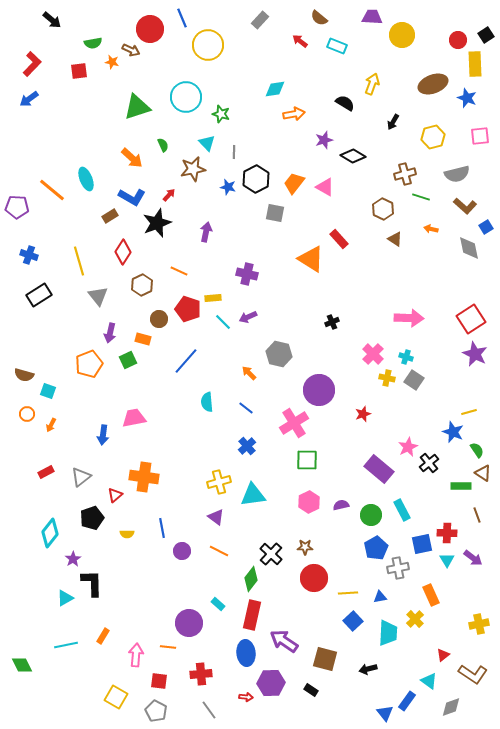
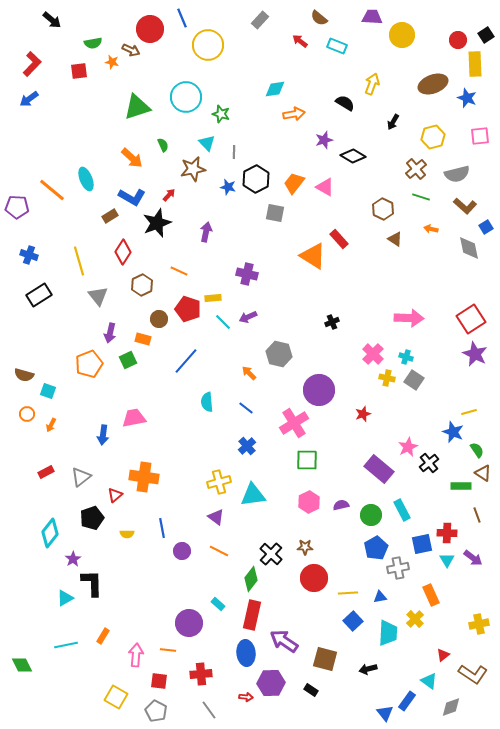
brown cross at (405, 174): moved 11 px right, 5 px up; rotated 25 degrees counterclockwise
orange triangle at (311, 259): moved 2 px right, 3 px up
orange line at (168, 647): moved 3 px down
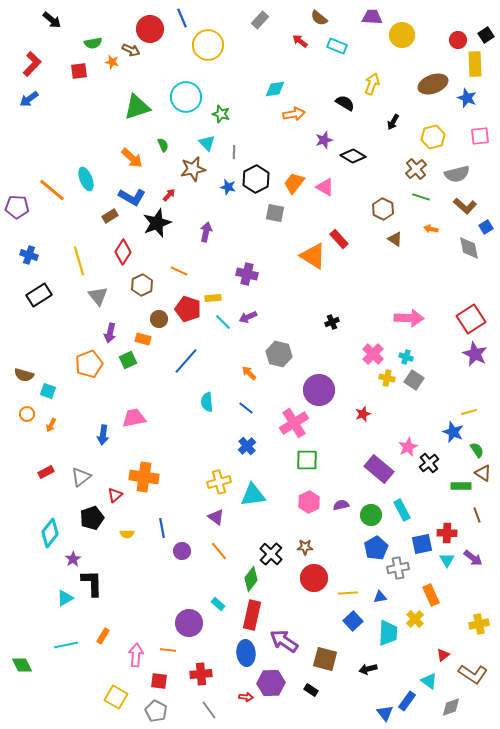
orange line at (219, 551): rotated 24 degrees clockwise
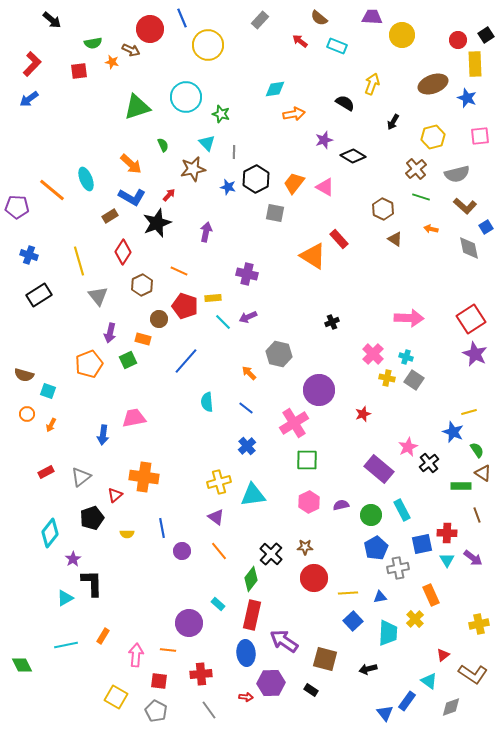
orange arrow at (132, 158): moved 1 px left, 6 px down
red pentagon at (188, 309): moved 3 px left, 3 px up
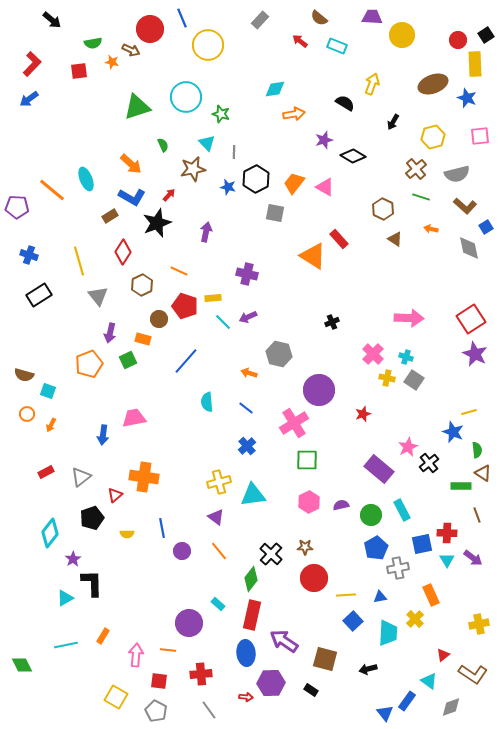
orange arrow at (249, 373): rotated 28 degrees counterclockwise
green semicircle at (477, 450): rotated 28 degrees clockwise
yellow line at (348, 593): moved 2 px left, 2 px down
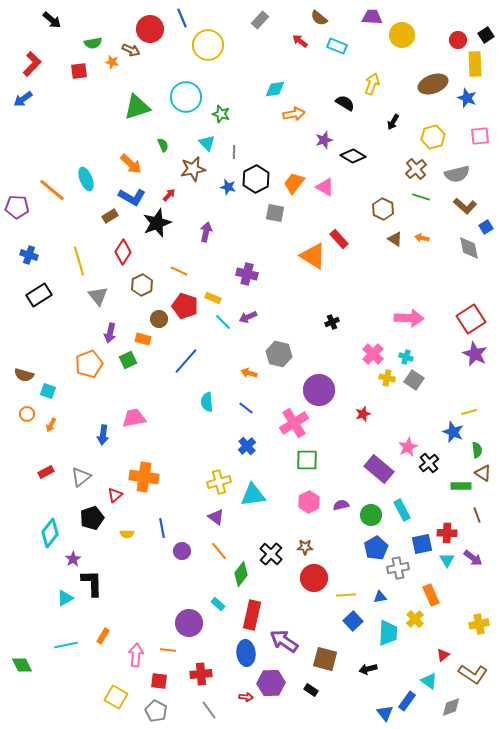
blue arrow at (29, 99): moved 6 px left
orange arrow at (431, 229): moved 9 px left, 9 px down
yellow rectangle at (213, 298): rotated 28 degrees clockwise
green diamond at (251, 579): moved 10 px left, 5 px up
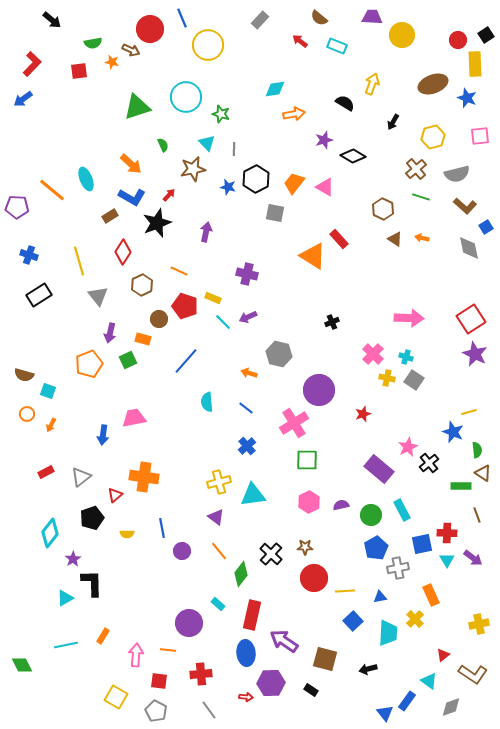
gray line at (234, 152): moved 3 px up
yellow line at (346, 595): moved 1 px left, 4 px up
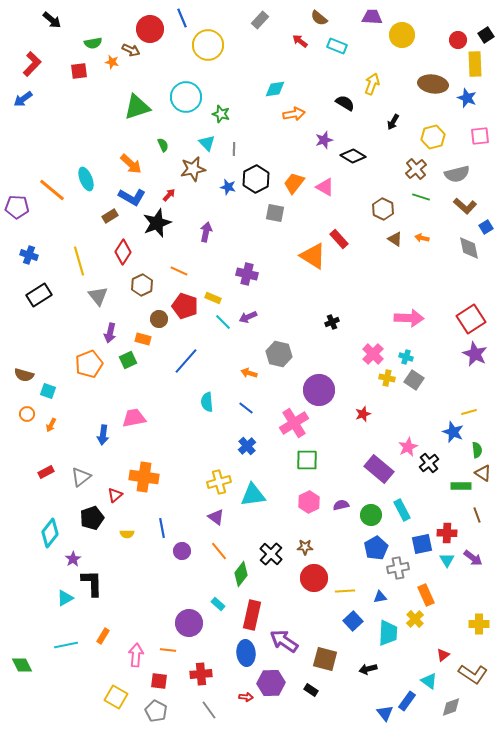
brown ellipse at (433, 84): rotated 28 degrees clockwise
orange rectangle at (431, 595): moved 5 px left
yellow cross at (479, 624): rotated 12 degrees clockwise
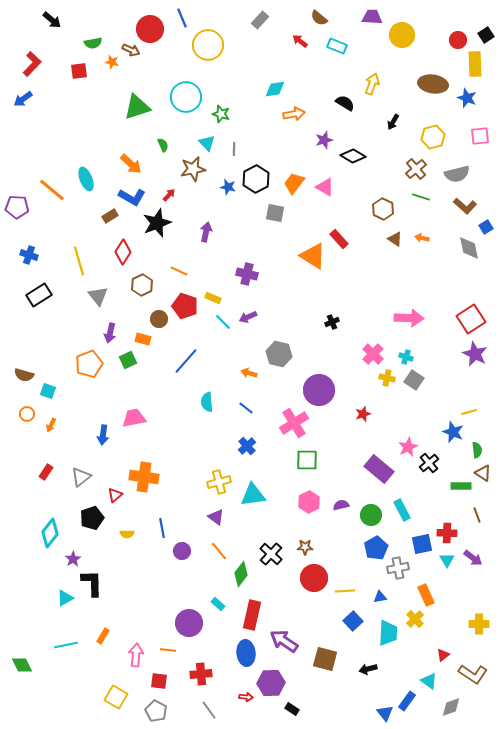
red rectangle at (46, 472): rotated 28 degrees counterclockwise
black rectangle at (311, 690): moved 19 px left, 19 px down
